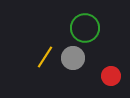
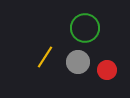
gray circle: moved 5 px right, 4 px down
red circle: moved 4 px left, 6 px up
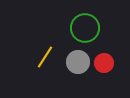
red circle: moved 3 px left, 7 px up
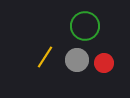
green circle: moved 2 px up
gray circle: moved 1 px left, 2 px up
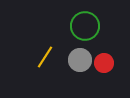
gray circle: moved 3 px right
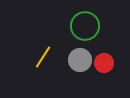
yellow line: moved 2 px left
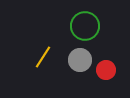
red circle: moved 2 px right, 7 px down
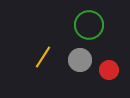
green circle: moved 4 px right, 1 px up
red circle: moved 3 px right
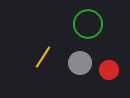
green circle: moved 1 px left, 1 px up
gray circle: moved 3 px down
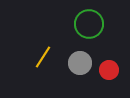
green circle: moved 1 px right
